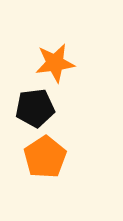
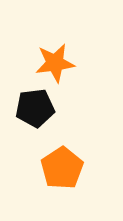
orange pentagon: moved 17 px right, 11 px down
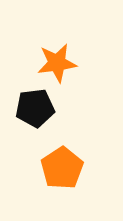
orange star: moved 2 px right
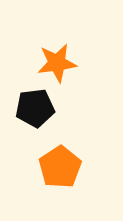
orange pentagon: moved 2 px left, 1 px up
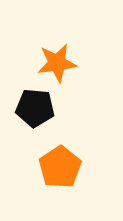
black pentagon: rotated 12 degrees clockwise
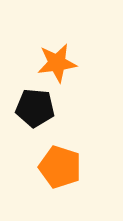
orange pentagon: rotated 21 degrees counterclockwise
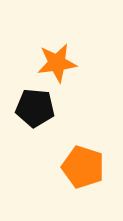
orange pentagon: moved 23 px right
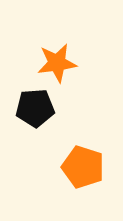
black pentagon: rotated 9 degrees counterclockwise
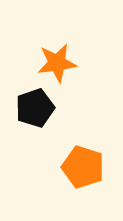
black pentagon: rotated 15 degrees counterclockwise
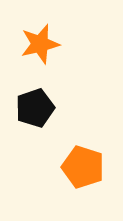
orange star: moved 17 px left, 19 px up; rotated 6 degrees counterclockwise
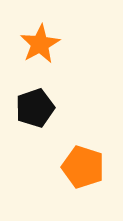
orange star: rotated 15 degrees counterclockwise
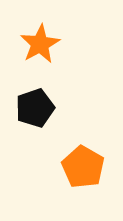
orange pentagon: rotated 12 degrees clockwise
